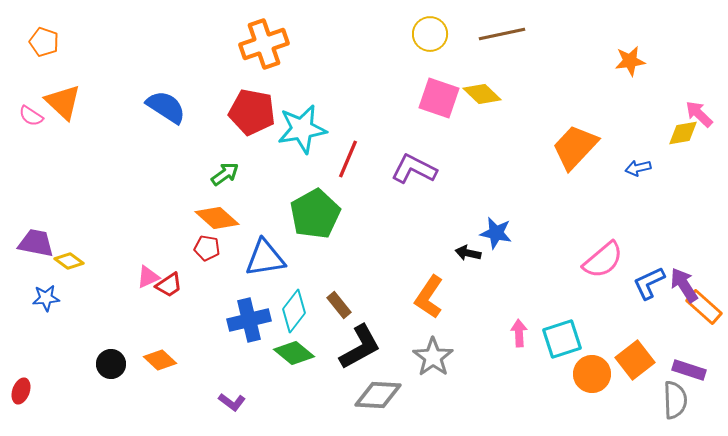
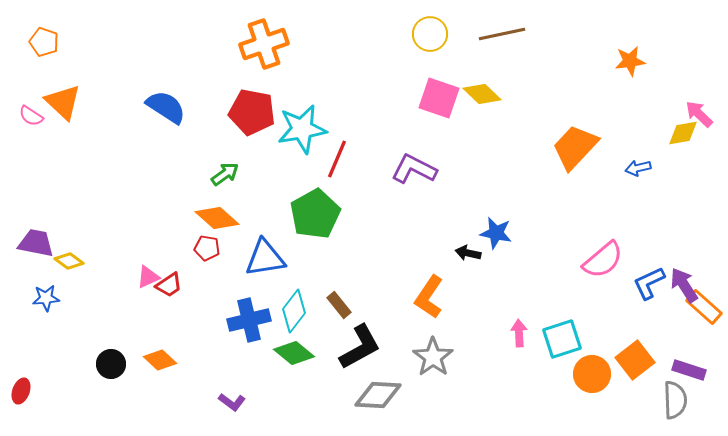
red line at (348, 159): moved 11 px left
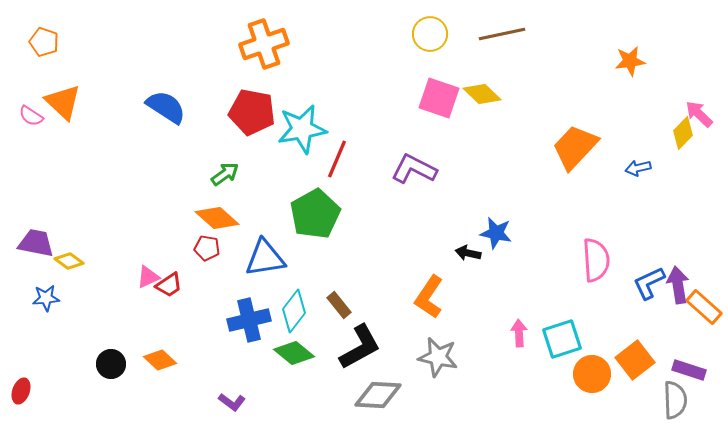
yellow diamond at (683, 133): rotated 36 degrees counterclockwise
pink semicircle at (603, 260): moved 7 px left; rotated 54 degrees counterclockwise
purple arrow at (684, 285): moved 6 px left; rotated 24 degrees clockwise
gray star at (433, 357): moved 5 px right; rotated 24 degrees counterclockwise
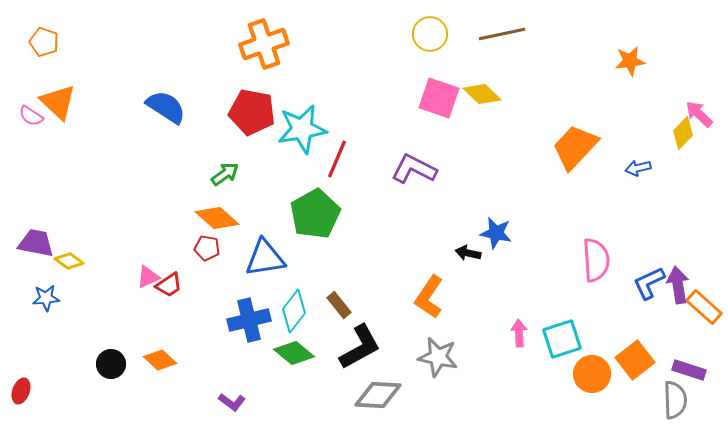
orange triangle at (63, 102): moved 5 px left
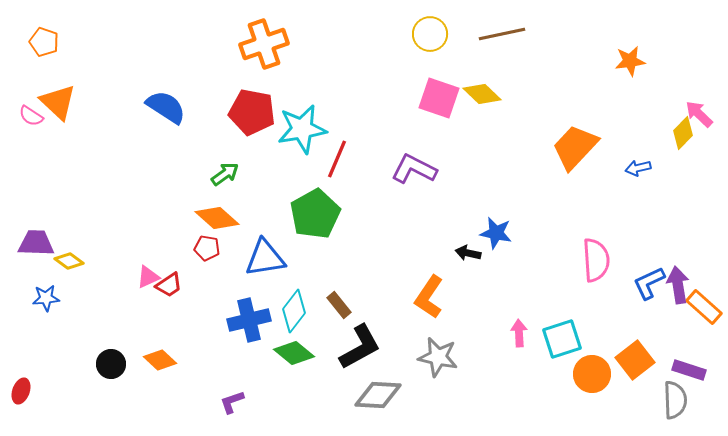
purple trapezoid at (36, 243): rotated 9 degrees counterclockwise
purple L-shape at (232, 402): rotated 124 degrees clockwise
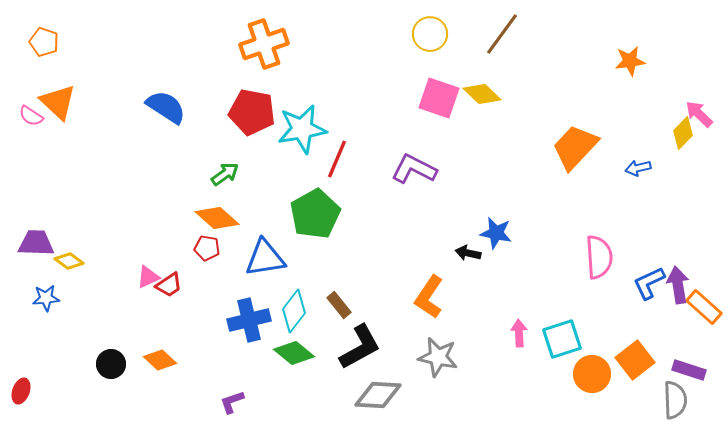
brown line at (502, 34): rotated 42 degrees counterclockwise
pink semicircle at (596, 260): moved 3 px right, 3 px up
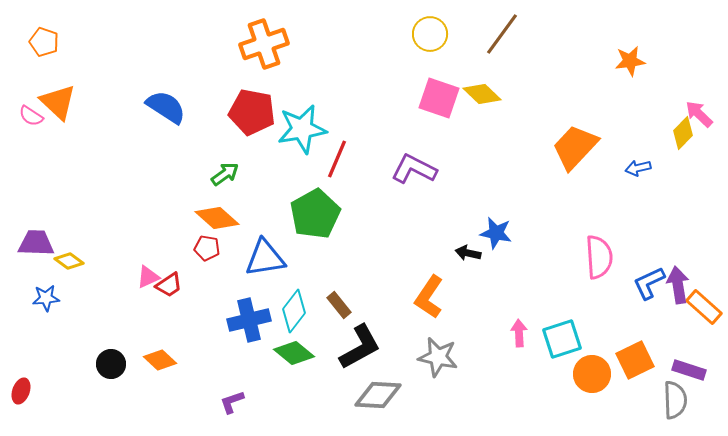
orange square at (635, 360): rotated 12 degrees clockwise
